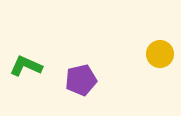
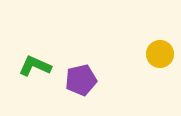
green L-shape: moved 9 px right
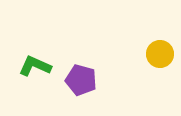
purple pentagon: rotated 28 degrees clockwise
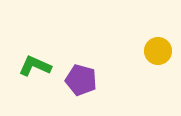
yellow circle: moved 2 px left, 3 px up
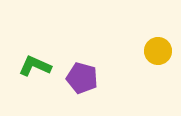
purple pentagon: moved 1 px right, 2 px up
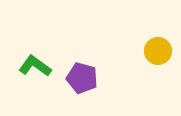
green L-shape: rotated 12 degrees clockwise
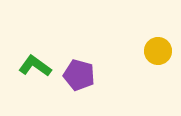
purple pentagon: moved 3 px left, 3 px up
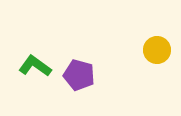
yellow circle: moved 1 px left, 1 px up
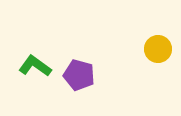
yellow circle: moved 1 px right, 1 px up
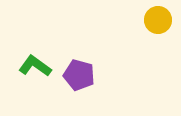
yellow circle: moved 29 px up
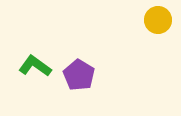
purple pentagon: rotated 16 degrees clockwise
